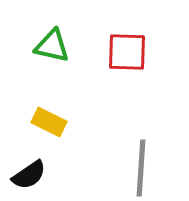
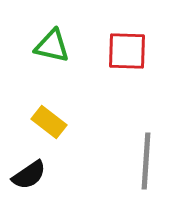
red square: moved 1 px up
yellow rectangle: rotated 12 degrees clockwise
gray line: moved 5 px right, 7 px up
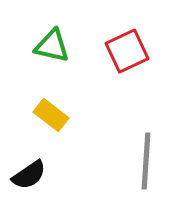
red square: rotated 27 degrees counterclockwise
yellow rectangle: moved 2 px right, 7 px up
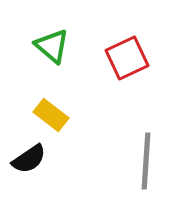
green triangle: rotated 27 degrees clockwise
red square: moved 7 px down
black semicircle: moved 16 px up
